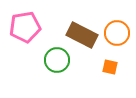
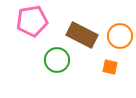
pink pentagon: moved 7 px right, 6 px up
orange circle: moved 3 px right, 3 px down
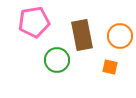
pink pentagon: moved 2 px right, 1 px down
brown rectangle: rotated 52 degrees clockwise
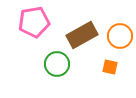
brown rectangle: rotated 72 degrees clockwise
green circle: moved 4 px down
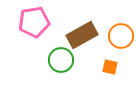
orange circle: moved 1 px right
green circle: moved 4 px right, 4 px up
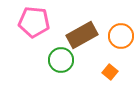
pink pentagon: rotated 16 degrees clockwise
orange square: moved 5 px down; rotated 28 degrees clockwise
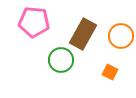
brown rectangle: moved 1 px right, 1 px up; rotated 32 degrees counterclockwise
orange square: rotated 14 degrees counterclockwise
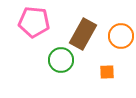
orange square: moved 3 px left; rotated 28 degrees counterclockwise
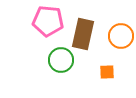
pink pentagon: moved 14 px right, 1 px up
brown rectangle: rotated 16 degrees counterclockwise
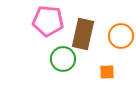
green circle: moved 2 px right, 1 px up
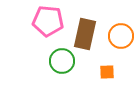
brown rectangle: moved 2 px right
green circle: moved 1 px left, 2 px down
